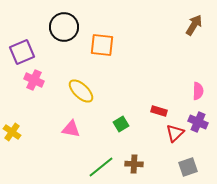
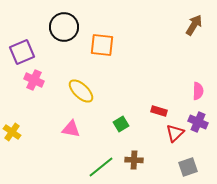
brown cross: moved 4 px up
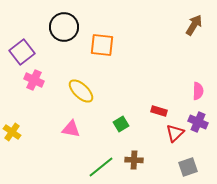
purple square: rotated 15 degrees counterclockwise
